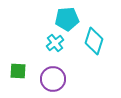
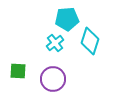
cyan diamond: moved 4 px left
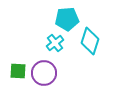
purple circle: moved 9 px left, 6 px up
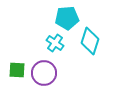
cyan pentagon: moved 1 px up
cyan cross: rotated 18 degrees counterclockwise
green square: moved 1 px left, 1 px up
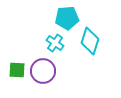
purple circle: moved 1 px left, 2 px up
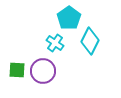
cyan pentagon: moved 2 px right; rotated 30 degrees counterclockwise
cyan diamond: rotated 8 degrees clockwise
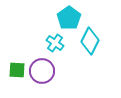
purple circle: moved 1 px left
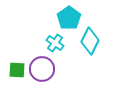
purple circle: moved 2 px up
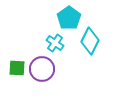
green square: moved 2 px up
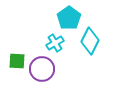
cyan cross: rotated 24 degrees clockwise
green square: moved 7 px up
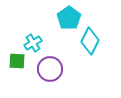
cyan cross: moved 22 px left
purple circle: moved 8 px right
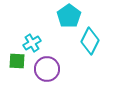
cyan pentagon: moved 2 px up
cyan cross: moved 1 px left
purple circle: moved 3 px left
